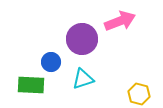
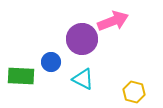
pink arrow: moved 7 px left
cyan triangle: rotated 45 degrees clockwise
green rectangle: moved 10 px left, 9 px up
yellow hexagon: moved 5 px left, 2 px up
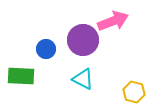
purple circle: moved 1 px right, 1 px down
blue circle: moved 5 px left, 13 px up
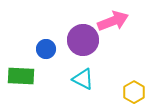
yellow hexagon: rotated 15 degrees clockwise
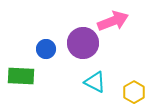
purple circle: moved 3 px down
cyan triangle: moved 12 px right, 3 px down
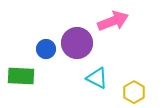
purple circle: moved 6 px left
cyan triangle: moved 2 px right, 4 px up
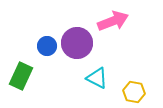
blue circle: moved 1 px right, 3 px up
green rectangle: rotated 68 degrees counterclockwise
yellow hexagon: rotated 20 degrees counterclockwise
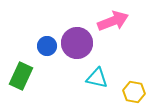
cyan triangle: rotated 15 degrees counterclockwise
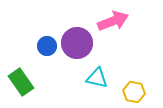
green rectangle: moved 6 px down; rotated 60 degrees counterclockwise
